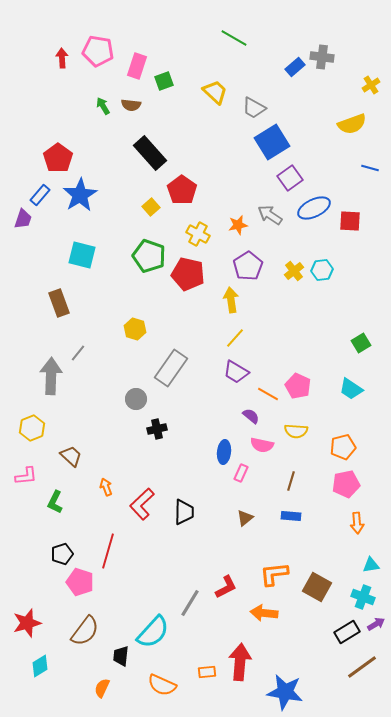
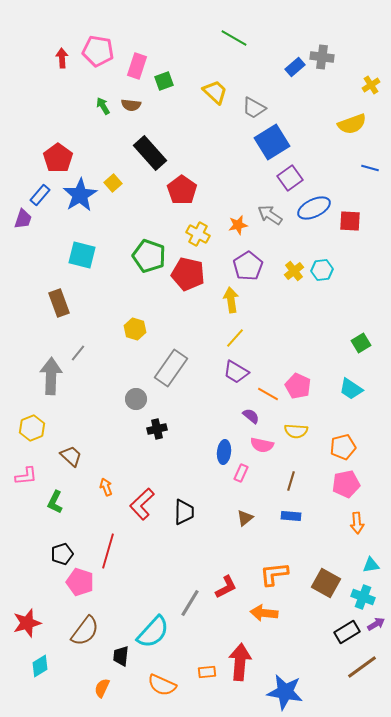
yellow square at (151, 207): moved 38 px left, 24 px up
brown square at (317, 587): moved 9 px right, 4 px up
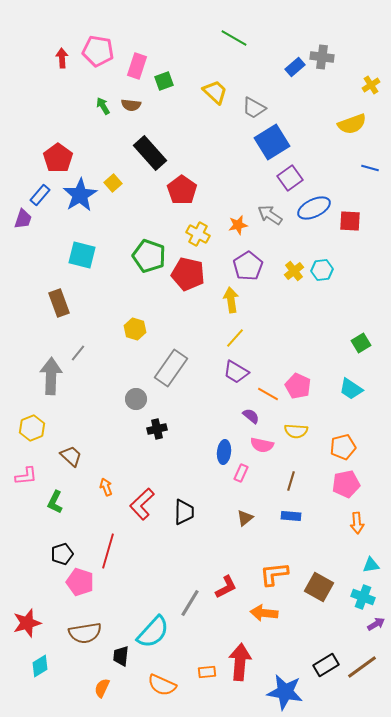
brown square at (326, 583): moved 7 px left, 4 px down
brown semicircle at (85, 631): moved 2 px down; rotated 44 degrees clockwise
black rectangle at (347, 632): moved 21 px left, 33 px down
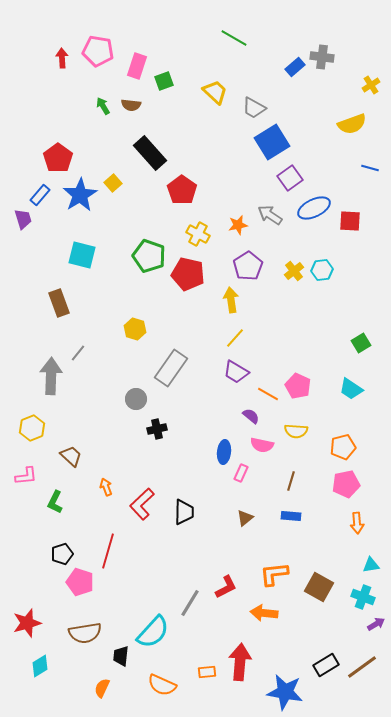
purple trapezoid at (23, 219): rotated 35 degrees counterclockwise
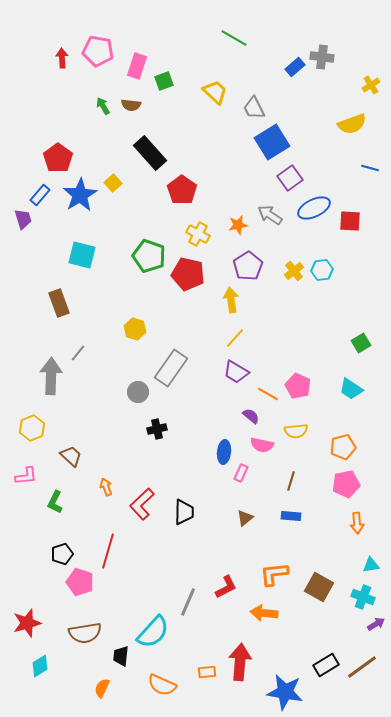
gray trapezoid at (254, 108): rotated 35 degrees clockwise
gray circle at (136, 399): moved 2 px right, 7 px up
yellow semicircle at (296, 431): rotated 10 degrees counterclockwise
gray line at (190, 603): moved 2 px left, 1 px up; rotated 8 degrees counterclockwise
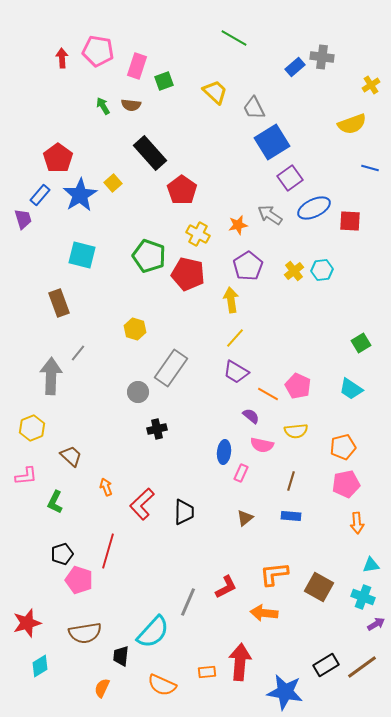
pink pentagon at (80, 582): moved 1 px left, 2 px up
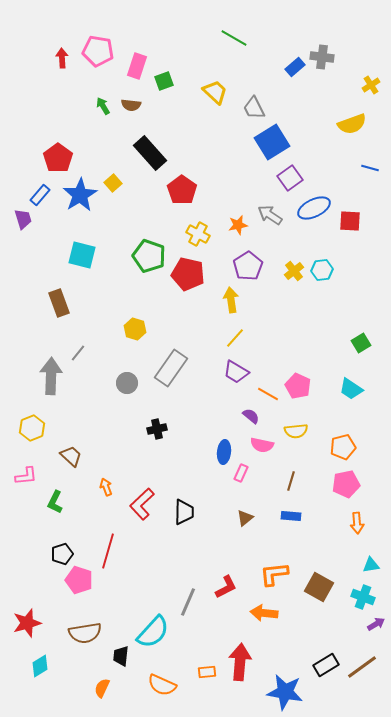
gray circle at (138, 392): moved 11 px left, 9 px up
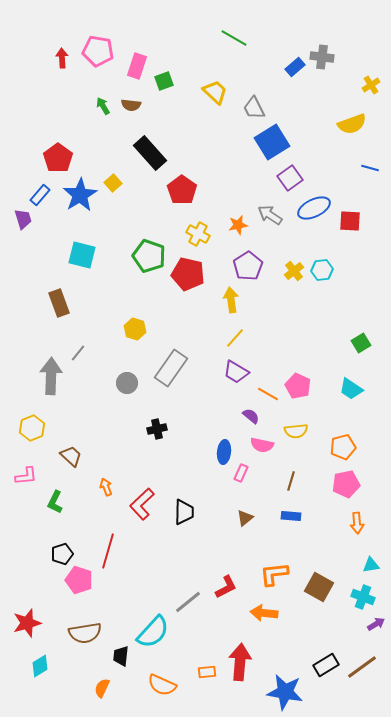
gray line at (188, 602): rotated 28 degrees clockwise
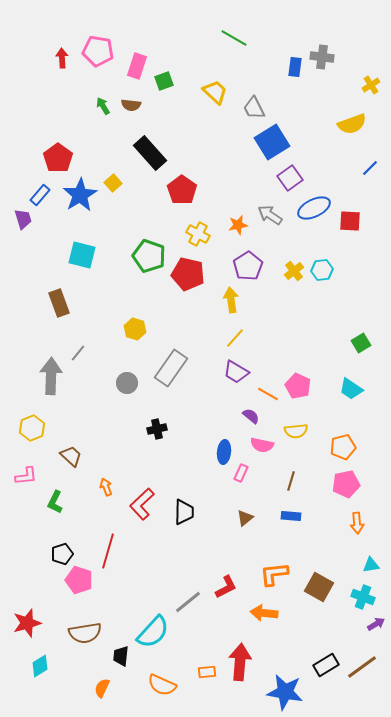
blue rectangle at (295, 67): rotated 42 degrees counterclockwise
blue line at (370, 168): rotated 60 degrees counterclockwise
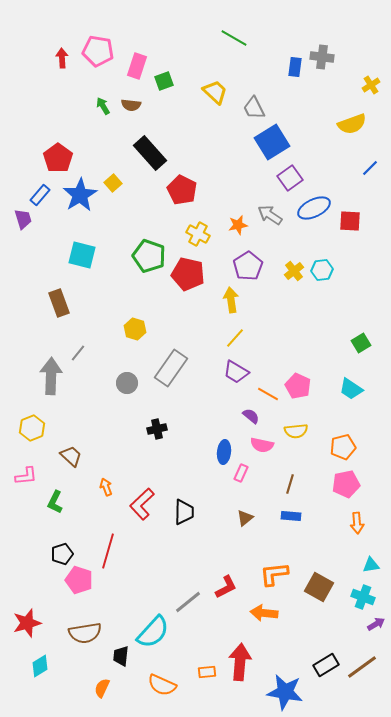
red pentagon at (182, 190): rotated 8 degrees counterclockwise
brown line at (291, 481): moved 1 px left, 3 px down
